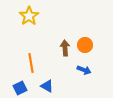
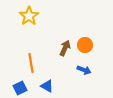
brown arrow: rotated 28 degrees clockwise
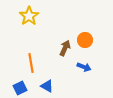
orange circle: moved 5 px up
blue arrow: moved 3 px up
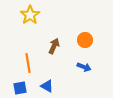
yellow star: moved 1 px right, 1 px up
brown arrow: moved 11 px left, 2 px up
orange line: moved 3 px left
blue square: rotated 16 degrees clockwise
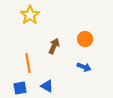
orange circle: moved 1 px up
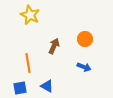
yellow star: rotated 12 degrees counterclockwise
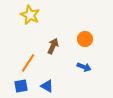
brown arrow: moved 1 px left
orange line: rotated 42 degrees clockwise
blue square: moved 1 px right, 2 px up
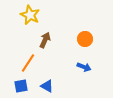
brown arrow: moved 8 px left, 6 px up
